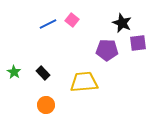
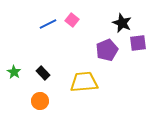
purple pentagon: rotated 25 degrees counterclockwise
orange circle: moved 6 px left, 4 px up
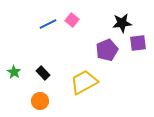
black star: rotated 30 degrees counterclockwise
yellow trapezoid: rotated 24 degrees counterclockwise
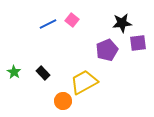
orange circle: moved 23 px right
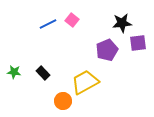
green star: rotated 24 degrees counterclockwise
yellow trapezoid: moved 1 px right
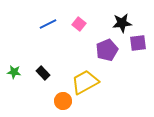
pink square: moved 7 px right, 4 px down
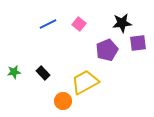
green star: rotated 16 degrees counterclockwise
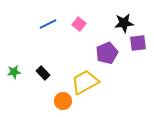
black star: moved 2 px right
purple pentagon: moved 3 px down
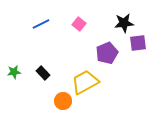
blue line: moved 7 px left
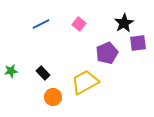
black star: rotated 24 degrees counterclockwise
green star: moved 3 px left, 1 px up
orange circle: moved 10 px left, 4 px up
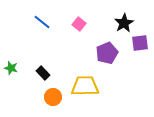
blue line: moved 1 px right, 2 px up; rotated 66 degrees clockwise
purple square: moved 2 px right
green star: moved 3 px up; rotated 24 degrees clockwise
yellow trapezoid: moved 4 px down; rotated 28 degrees clockwise
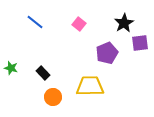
blue line: moved 7 px left
yellow trapezoid: moved 5 px right
